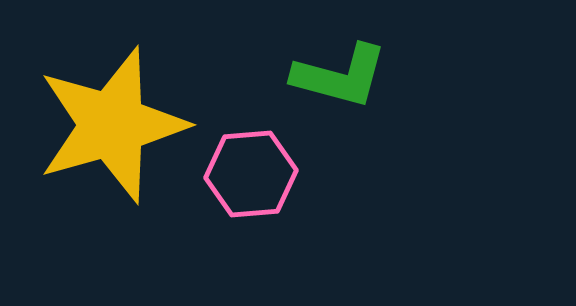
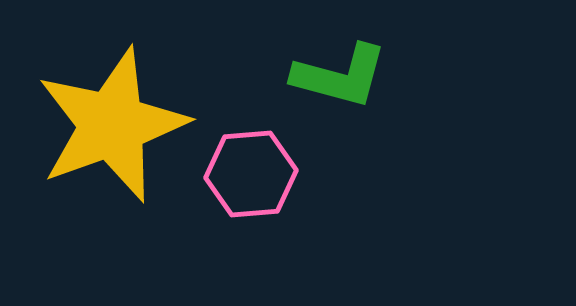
yellow star: rotated 4 degrees counterclockwise
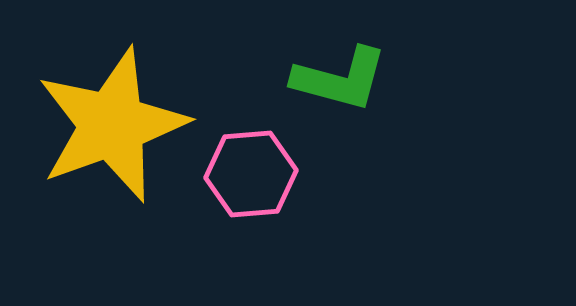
green L-shape: moved 3 px down
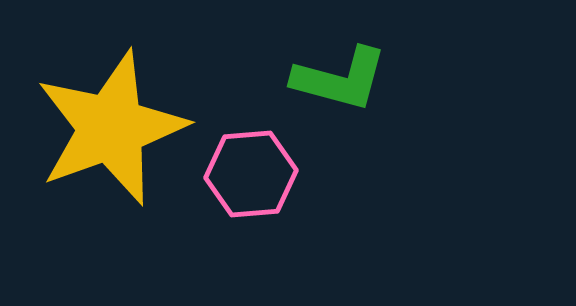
yellow star: moved 1 px left, 3 px down
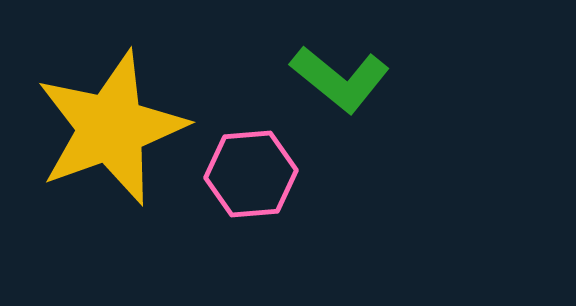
green L-shape: rotated 24 degrees clockwise
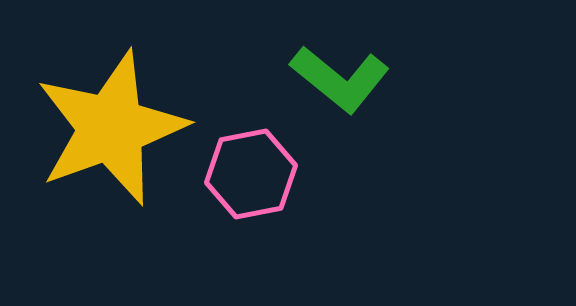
pink hexagon: rotated 6 degrees counterclockwise
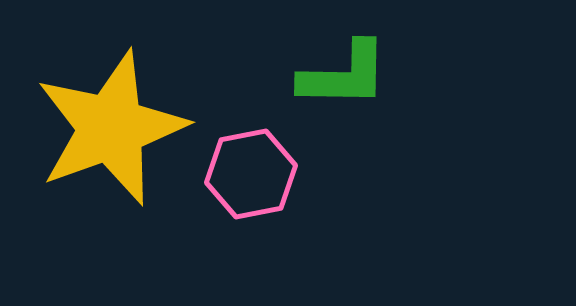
green L-shape: moved 4 px right, 4 px up; rotated 38 degrees counterclockwise
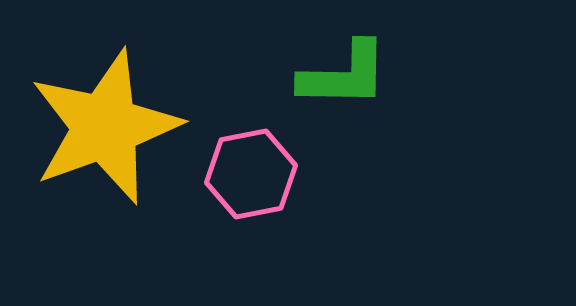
yellow star: moved 6 px left, 1 px up
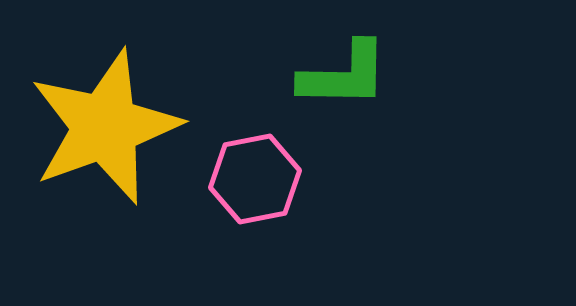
pink hexagon: moved 4 px right, 5 px down
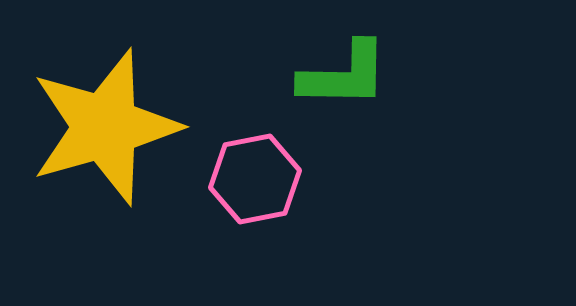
yellow star: rotated 4 degrees clockwise
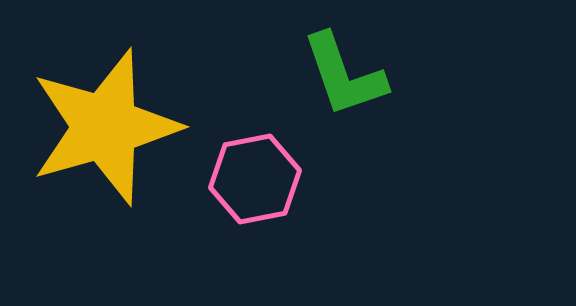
green L-shape: rotated 70 degrees clockwise
